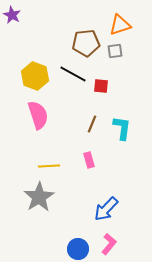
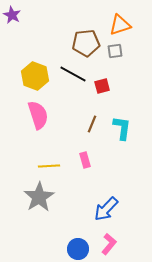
red square: moved 1 px right; rotated 21 degrees counterclockwise
pink rectangle: moved 4 px left
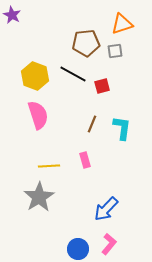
orange triangle: moved 2 px right, 1 px up
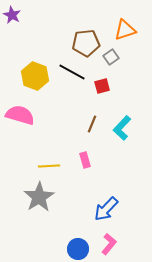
orange triangle: moved 3 px right, 6 px down
gray square: moved 4 px left, 6 px down; rotated 28 degrees counterclockwise
black line: moved 1 px left, 2 px up
pink semicircle: moved 18 px left; rotated 56 degrees counterclockwise
cyan L-shape: rotated 145 degrees counterclockwise
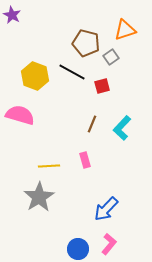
brown pentagon: rotated 20 degrees clockwise
